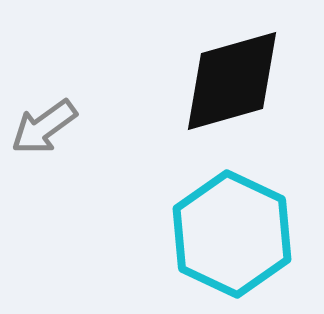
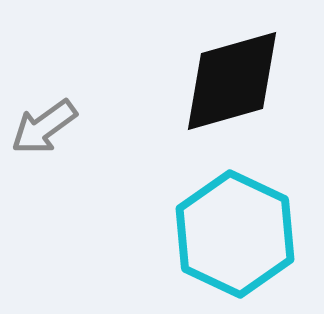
cyan hexagon: moved 3 px right
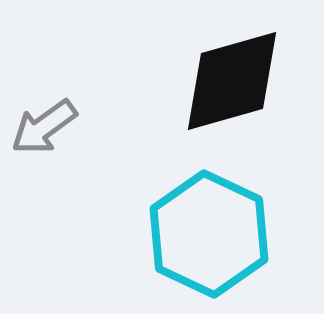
cyan hexagon: moved 26 px left
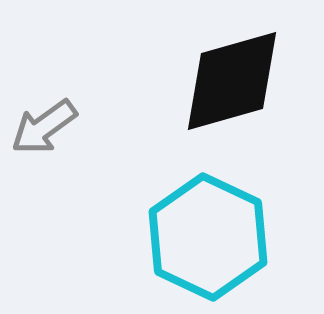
cyan hexagon: moved 1 px left, 3 px down
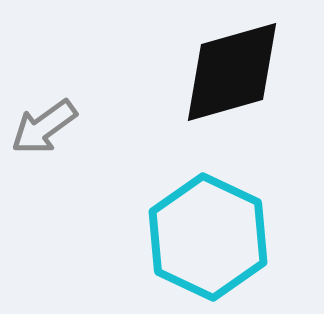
black diamond: moved 9 px up
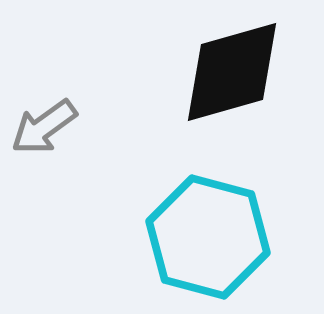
cyan hexagon: rotated 10 degrees counterclockwise
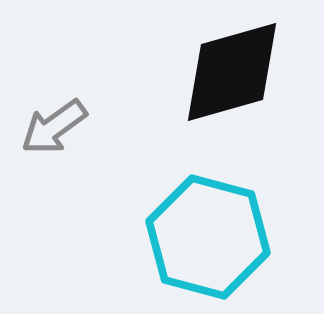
gray arrow: moved 10 px right
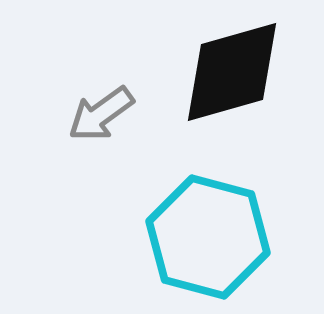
gray arrow: moved 47 px right, 13 px up
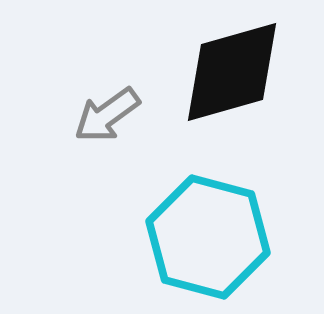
gray arrow: moved 6 px right, 1 px down
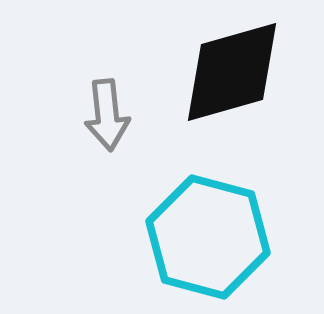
gray arrow: rotated 60 degrees counterclockwise
